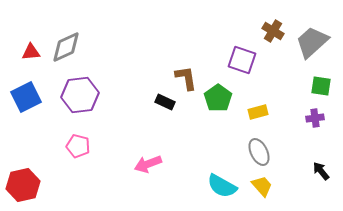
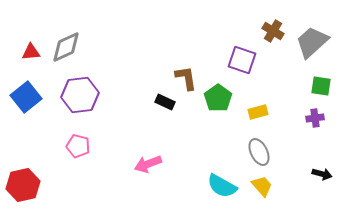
blue square: rotated 12 degrees counterclockwise
black arrow: moved 1 px right, 3 px down; rotated 144 degrees clockwise
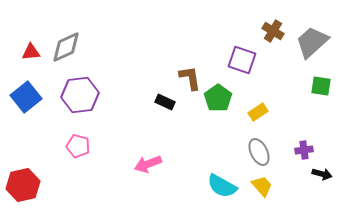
brown L-shape: moved 4 px right
yellow rectangle: rotated 18 degrees counterclockwise
purple cross: moved 11 px left, 32 px down
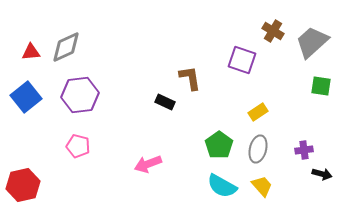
green pentagon: moved 1 px right, 47 px down
gray ellipse: moved 1 px left, 3 px up; rotated 40 degrees clockwise
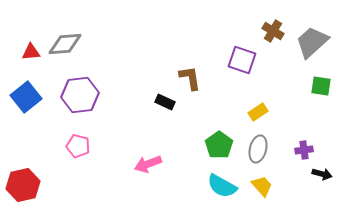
gray diamond: moved 1 px left, 3 px up; rotated 20 degrees clockwise
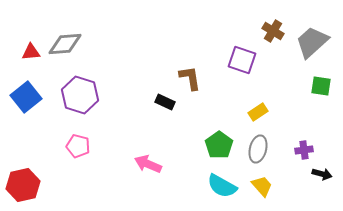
purple hexagon: rotated 24 degrees clockwise
pink arrow: rotated 44 degrees clockwise
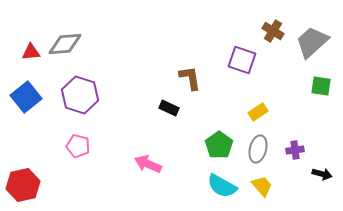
black rectangle: moved 4 px right, 6 px down
purple cross: moved 9 px left
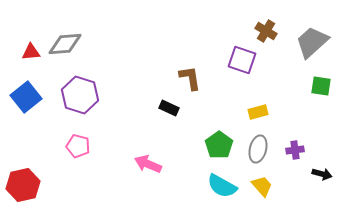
brown cross: moved 7 px left
yellow rectangle: rotated 18 degrees clockwise
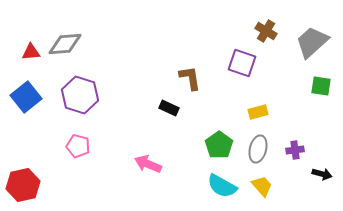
purple square: moved 3 px down
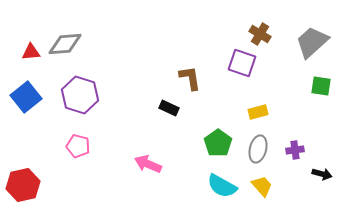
brown cross: moved 6 px left, 3 px down
green pentagon: moved 1 px left, 2 px up
